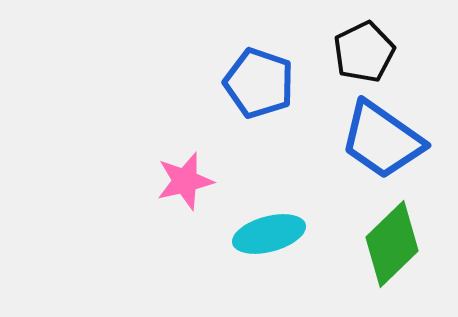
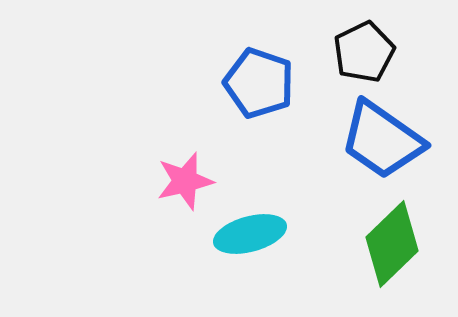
cyan ellipse: moved 19 px left
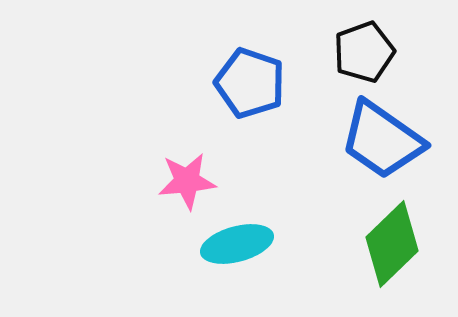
black pentagon: rotated 6 degrees clockwise
blue pentagon: moved 9 px left
pink star: moved 2 px right; rotated 8 degrees clockwise
cyan ellipse: moved 13 px left, 10 px down
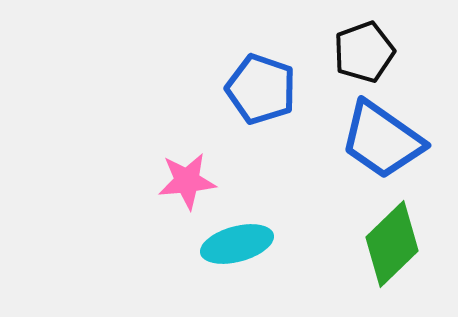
blue pentagon: moved 11 px right, 6 px down
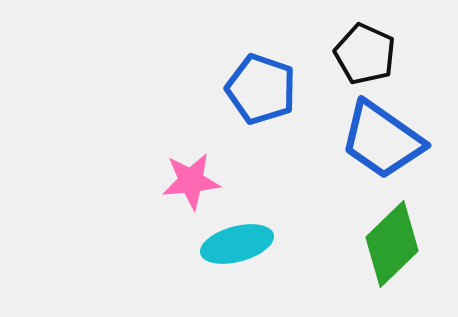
black pentagon: moved 1 px right, 2 px down; rotated 28 degrees counterclockwise
pink star: moved 4 px right
